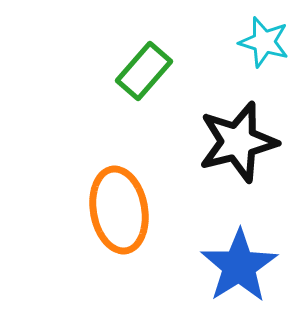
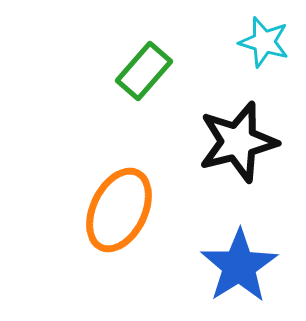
orange ellipse: rotated 36 degrees clockwise
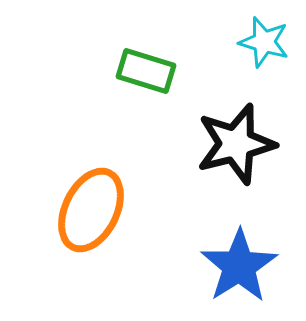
green rectangle: moved 2 px right; rotated 66 degrees clockwise
black star: moved 2 px left, 2 px down
orange ellipse: moved 28 px left
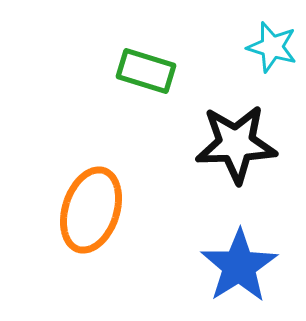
cyan star: moved 8 px right, 5 px down
black star: rotated 12 degrees clockwise
orange ellipse: rotated 8 degrees counterclockwise
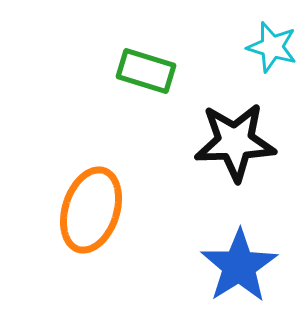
black star: moved 1 px left, 2 px up
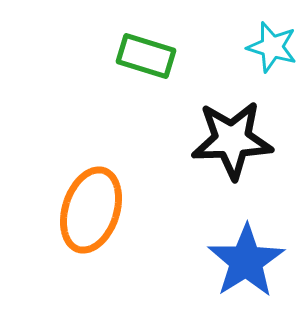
green rectangle: moved 15 px up
black star: moved 3 px left, 2 px up
blue star: moved 7 px right, 5 px up
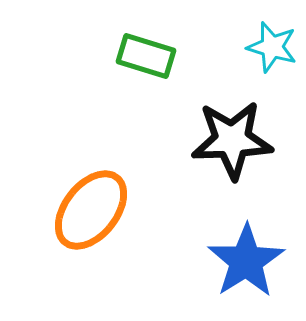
orange ellipse: rotated 20 degrees clockwise
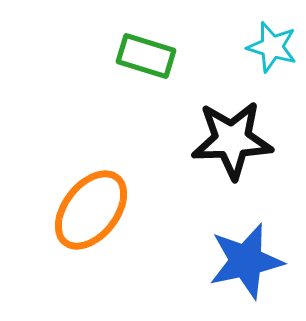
blue star: rotated 20 degrees clockwise
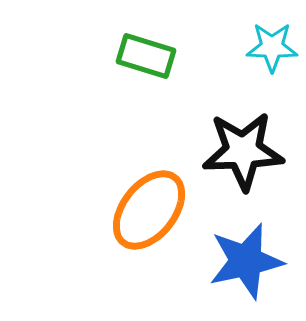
cyan star: rotated 15 degrees counterclockwise
black star: moved 11 px right, 11 px down
orange ellipse: moved 58 px right
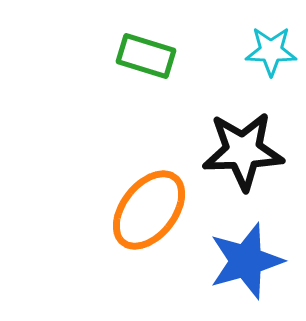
cyan star: moved 1 px left, 4 px down
blue star: rotated 4 degrees counterclockwise
